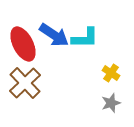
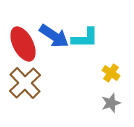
blue arrow: moved 1 px down
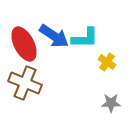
red ellipse: moved 1 px right
yellow cross: moved 4 px left, 11 px up
brown cross: rotated 24 degrees counterclockwise
gray star: rotated 18 degrees clockwise
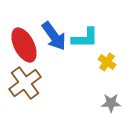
blue arrow: rotated 20 degrees clockwise
red ellipse: moved 1 px down
brown cross: rotated 32 degrees clockwise
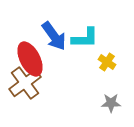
red ellipse: moved 6 px right, 14 px down
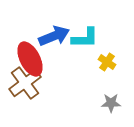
blue arrow: rotated 76 degrees counterclockwise
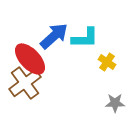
blue arrow: rotated 20 degrees counterclockwise
red ellipse: rotated 16 degrees counterclockwise
gray star: moved 4 px right
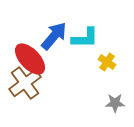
blue arrow: rotated 8 degrees counterclockwise
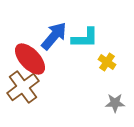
brown cross: moved 2 px left, 4 px down
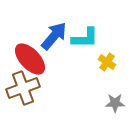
brown cross: moved 1 px down; rotated 16 degrees clockwise
